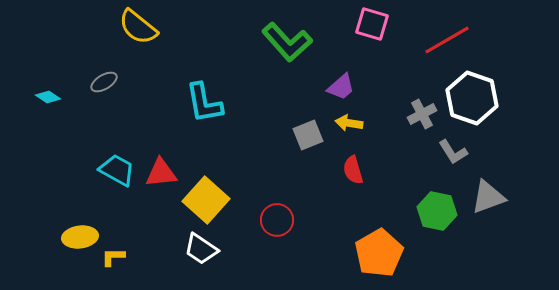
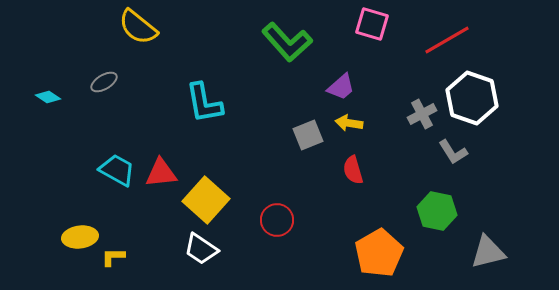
gray triangle: moved 55 px down; rotated 6 degrees clockwise
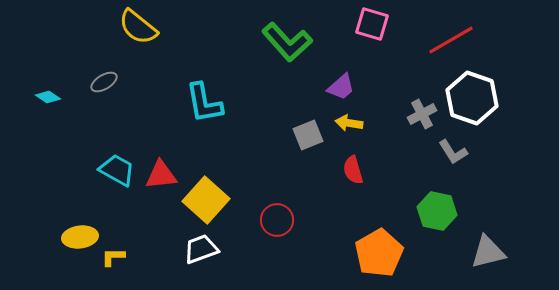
red line: moved 4 px right
red triangle: moved 2 px down
white trapezoid: rotated 126 degrees clockwise
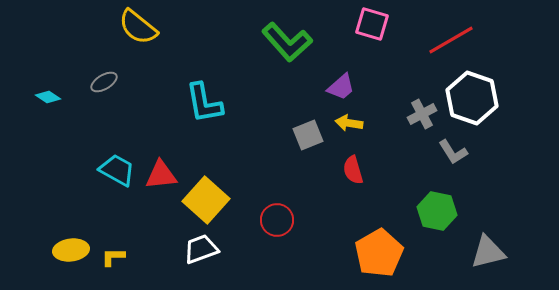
yellow ellipse: moved 9 px left, 13 px down
